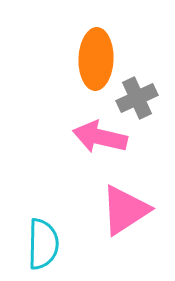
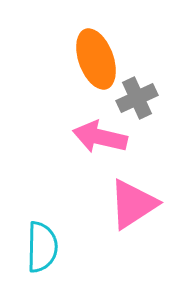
orange ellipse: rotated 22 degrees counterclockwise
pink triangle: moved 8 px right, 6 px up
cyan semicircle: moved 1 px left, 3 px down
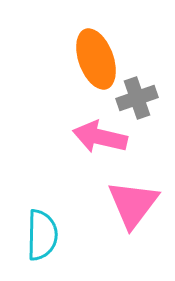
gray cross: rotated 6 degrees clockwise
pink triangle: rotated 20 degrees counterclockwise
cyan semicircle: moved 12 px up
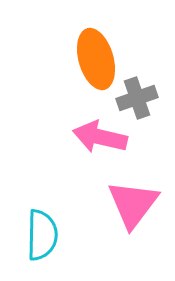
orange ellipse: rotated 4 degrees clockwise
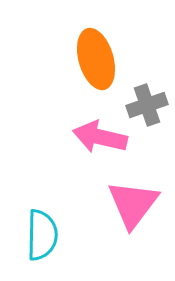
gray cross: moved 10 px right, 7 px down
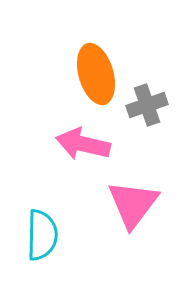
orange ellipse: moved 15 px down
pink arrow: moved 17 px left, 7 px down
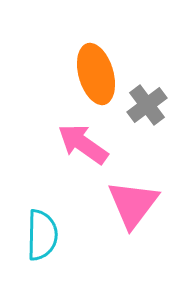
gray cross: rotated 18 degrees counterclockwise
pink arrow: rotated 22 degrees clockwise
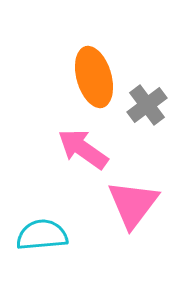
orange ellipse: moved 2 px left, 3 px down
pink arrow: moved 5 px down
cyan semicircle: rotated 96 degrees counterclockwise
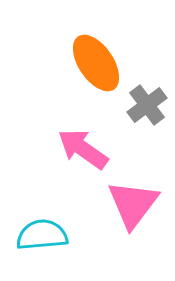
orange ellipse: moved 2 px right, 14 px up; rotated 18 degrees counterclockwise
